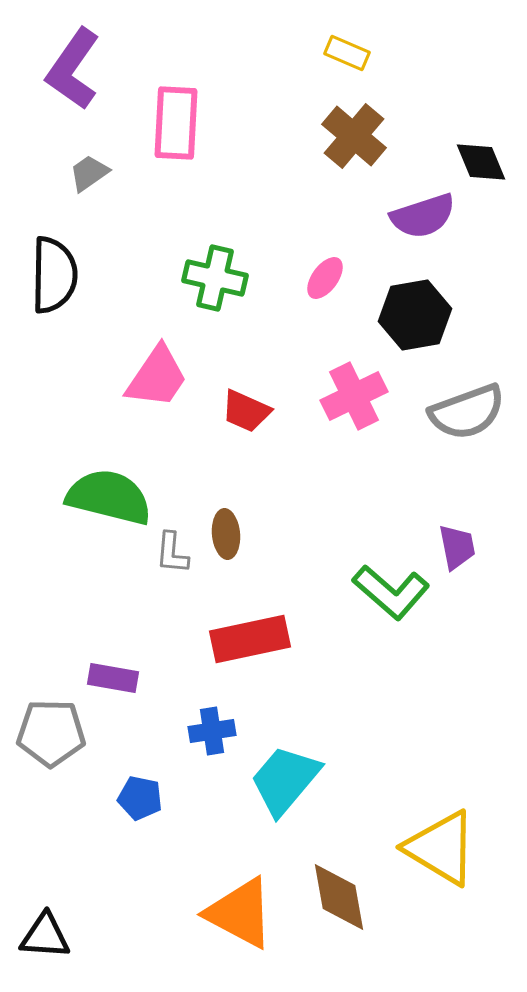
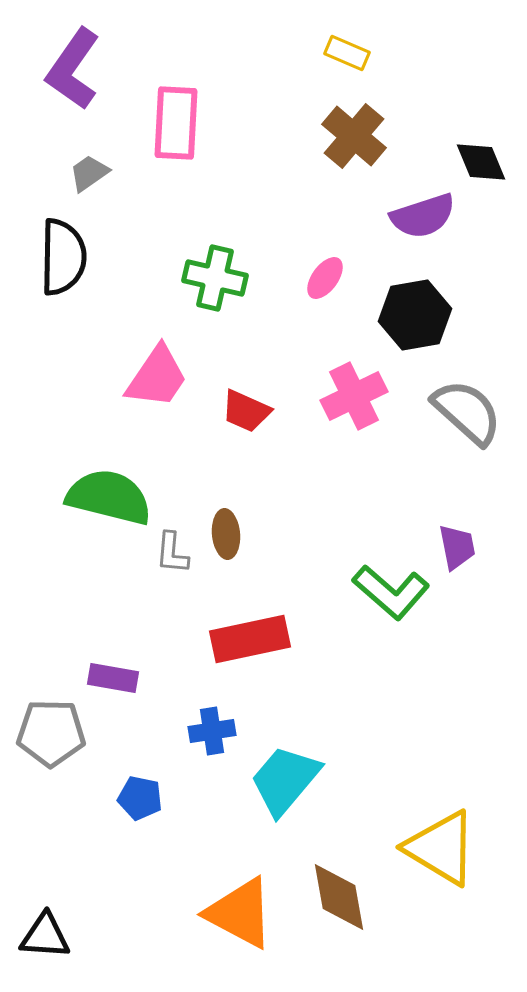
black semicircle: moved 9 px right, 18 px up
gray semicircle: rotated 118 degrees counterclockwise
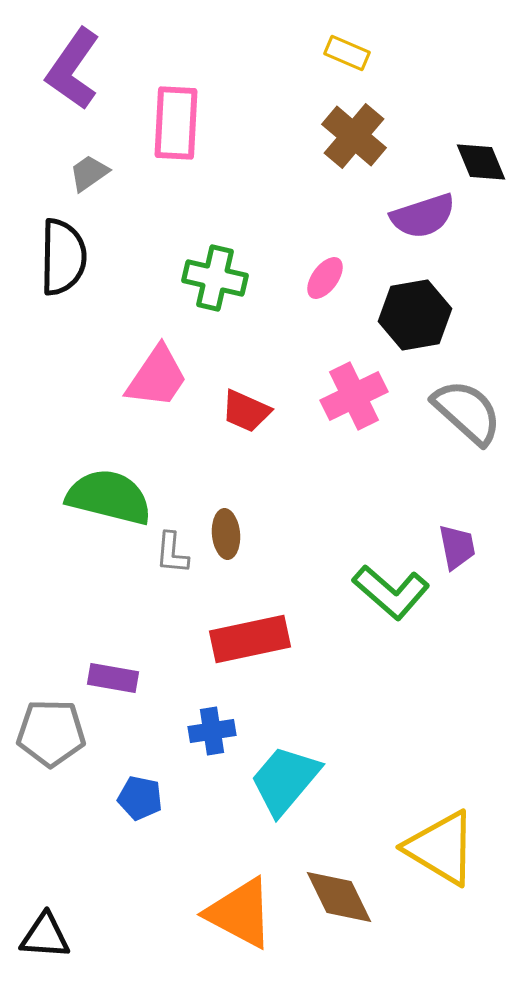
brown diamond: rotated 16 degrees counterclockwise
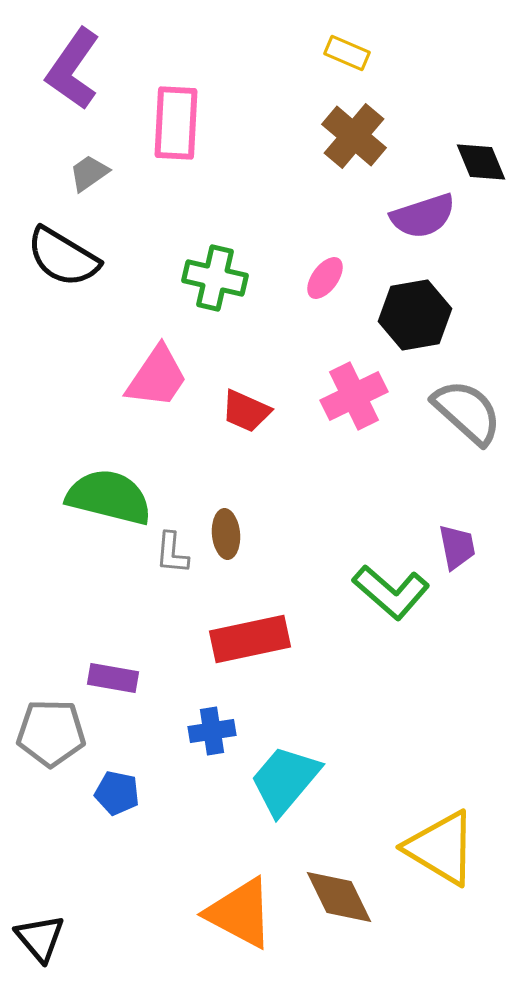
black semicircle: rotated 120 degrees clockwise
blue pentagon: moved 23 px left, 5 px up
black triangle: moved 5 px left, 2 px down; rotated 46 degrees clockwise
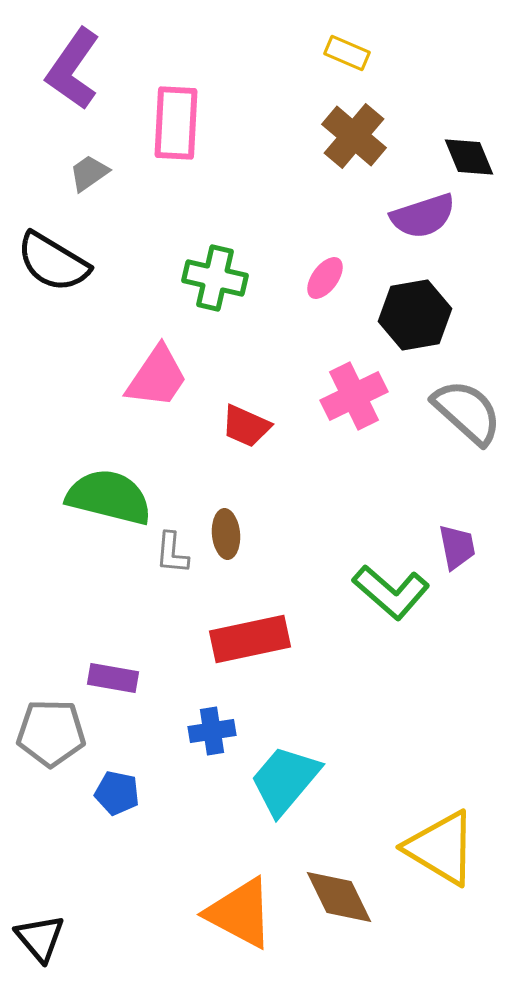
black diamond: moved 12 px left, 5 px up
black semicircle: moved 10 px left, 5 px down
red trapezoid: moved 15 px down
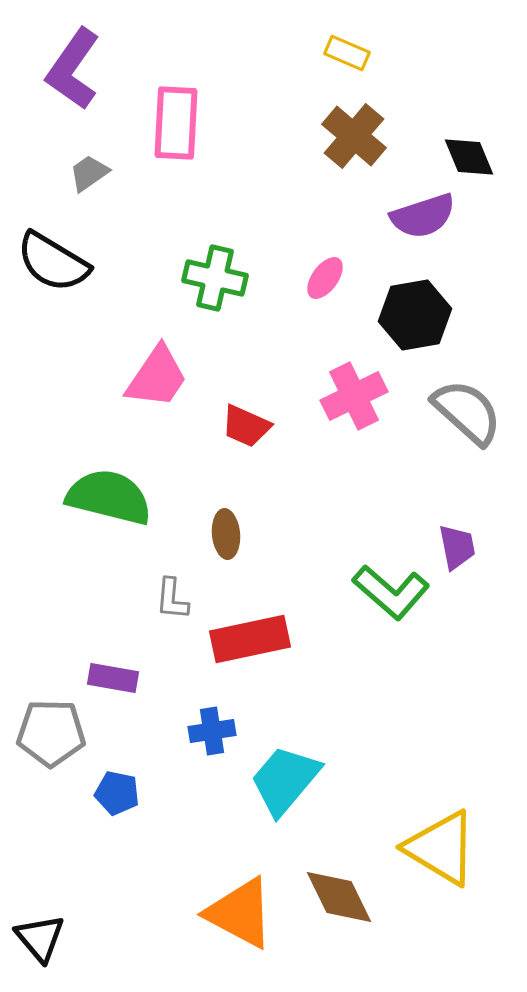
gray L-shape: moved 46 px down
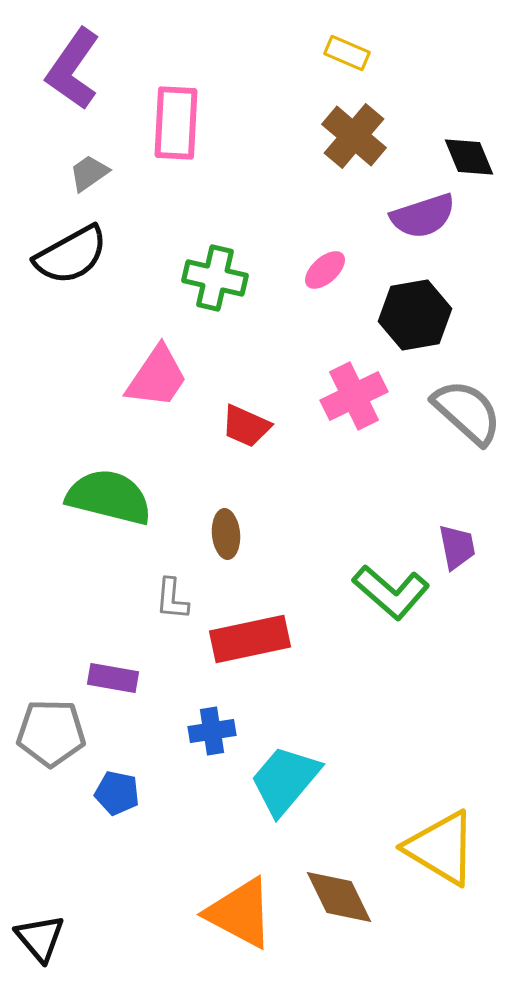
black semicircle: moved 18 px right, 7 px up; rotated 60 degrees counterclockwise
pink ellipse: moved 8 px up; rotated 12 degrees clockwise
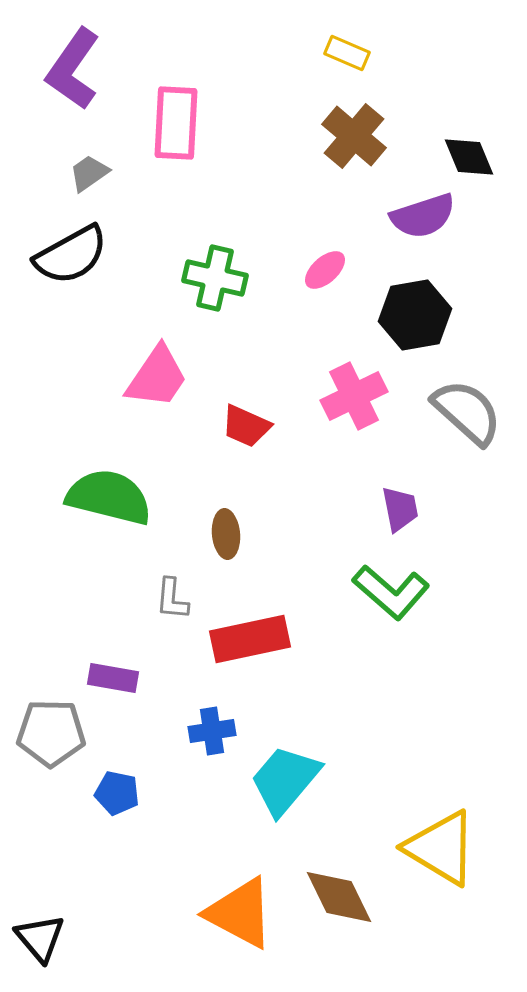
purple trapezoid: moved 57 px left, 38 px up
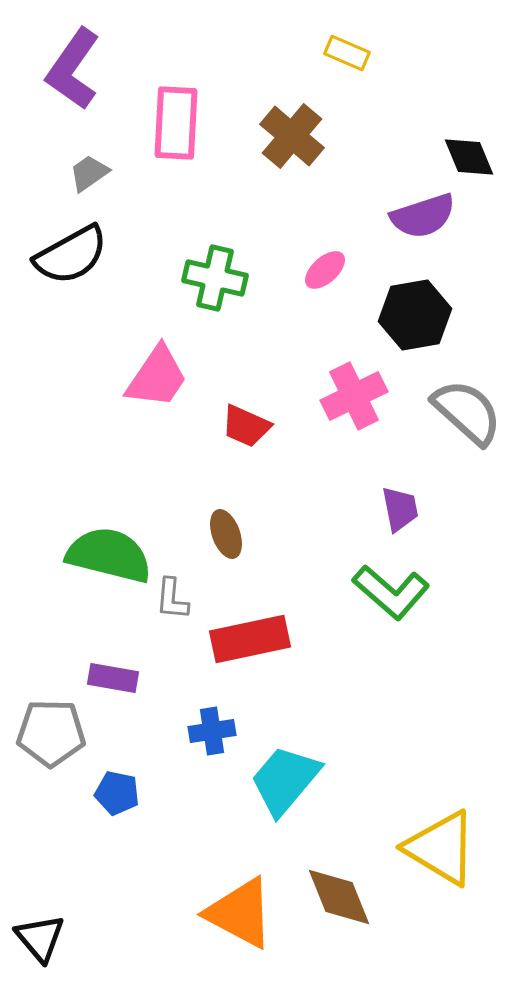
brown cross: moved 62 px left
green semicircle: moved 58 px down
brown ellipse: rotated 15 degrees counterclockwise
brown diamond: rotated 4 degrees clockwise
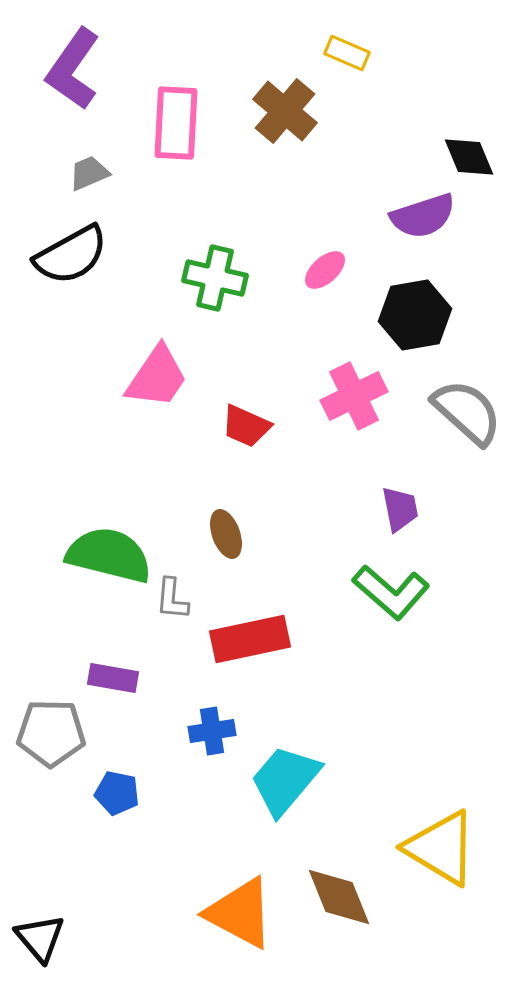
brown cross: moved 7 px left, 25 px up
gray trapezoid: rotated 12 degrees clockwise
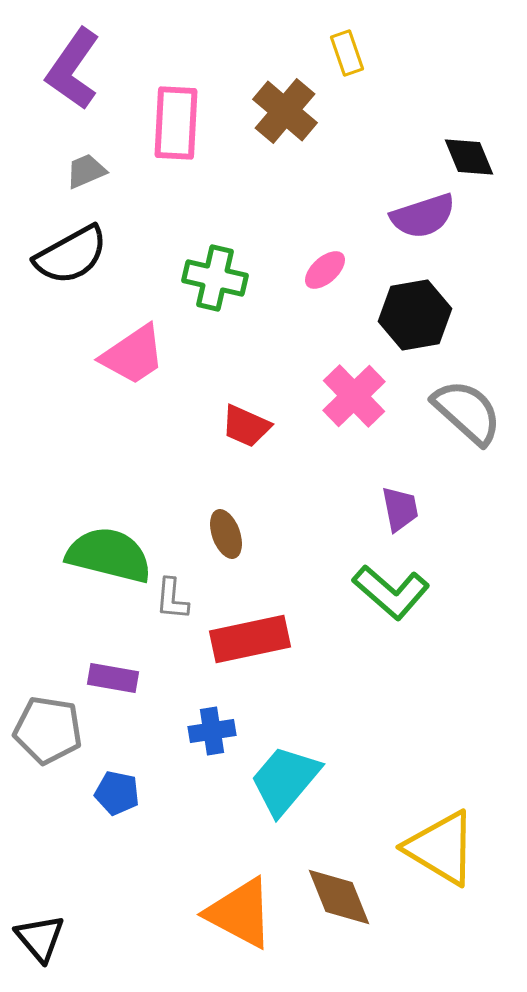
yellow rectangle: rotated 48 degrees clockwise
gray trapezoid: moved 3 px left, 2 px up
pink trapezoid: moved 24 px left, 22 px up; rotated 22 degrees clockwise
pink cross: rotated 18 degrees counterclockwise
gray pentagon: moved 3 px left, 3 px up; rotated 8 degrees clockwise
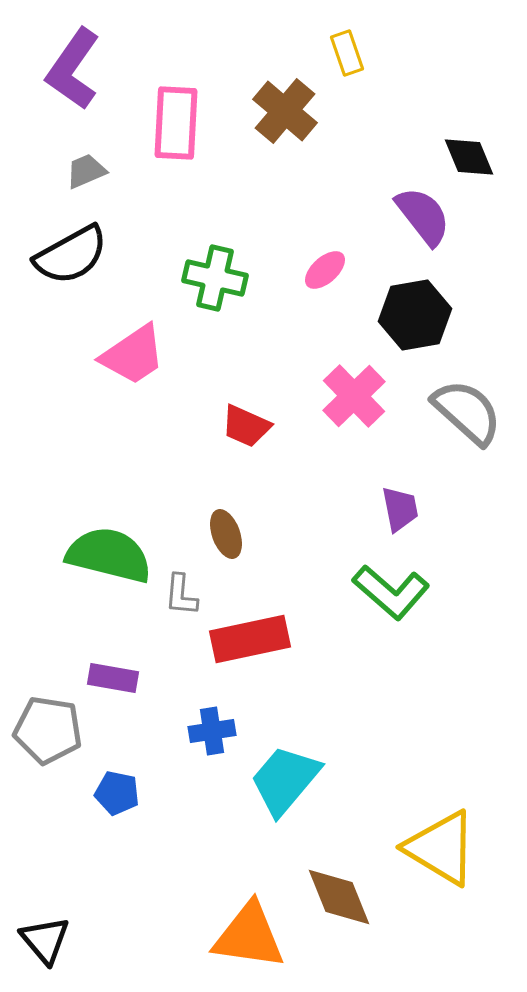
purple semicircle: rotated 110 degrees counterclockwise
gray L-shape: moved 9 px right, 4 px up
orange triangle: moved 9 px right, 23 px down; rotated 20 degrees counterclockwise
black triangle: moved 5 px right, 2 px down
